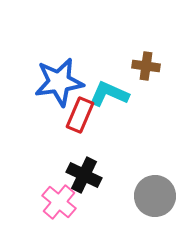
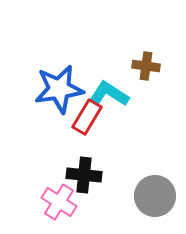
blue star: moved 7 px down
cyan L-shape: rotated 9 degrees clockwise
red rectangle: moved 7 px right, 2 px down; rotated 8 degrees clockwise
black cross: rotated 20 degrees counterclockwise
pink cross: rotated 8 degrees counterclockwise
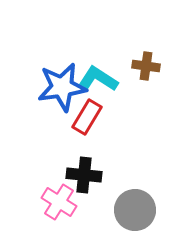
blue star: moved 3 px right, 2 px up
cyan L-shape: moved 11 px left, 15 px up
gray circle: moved 20 px left, 14 px down
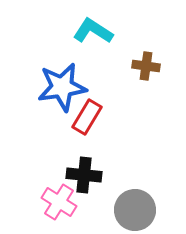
cyan L-shape: moved 5 px left, 48 px up
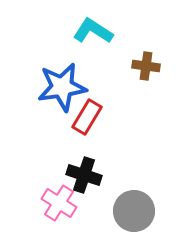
black cross: rotated 12 degrees clockwise
pink cross: moved 1 px down
gray circle: moved 1 px left, 1 px down
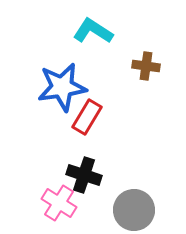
gray circle: moved 1 px up
